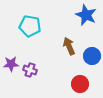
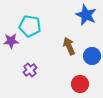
purple star: moved 23 px up
purple cross: rotated 32 degrees clockwise
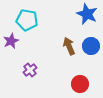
blue star: moved 1 px right, 1 px up
cyan pentagon: moved 3 px left, 6 px up
purple star: rotated 21 degrees counterclockwise
blue circle: moved 1 px left, 10 px up
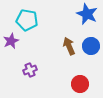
purple cross: rotated 16 degrees clockwise
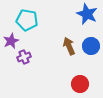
purple cross: moved 6 px left, 13 px up
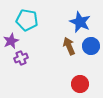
blue star: moved 7 px left, 8 px down
purple cross: moved 3 px left, 1 px down
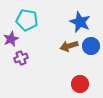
purple star: moved 2 px up
brown arrow: rotated 84 degrees counterclockwise
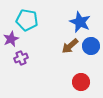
brown arrow: moved 1 px right; rotated 24 degrees counterclockwise
red circle: moved 1 px right, 2 px up
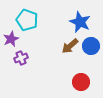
cyan pentagon: rotated 10 degrees clockwise
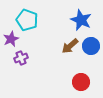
blue star: moved 1 px right, 2 px up
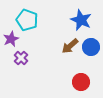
blue circle: moved 1 px down
purple cross: rotated 24 degrees counterclockwise
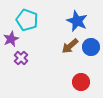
blue star: moved 4 px left, 1 px down
